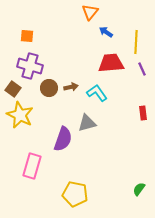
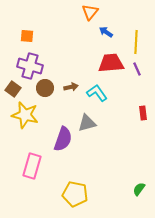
purple line: moved 5 px left
brown circle: moved 4 px left
yellow star: moved 5 px right; rotated 12 degrees counterclockwise
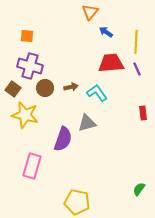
yellow pentagon: moved 2 px right, 8 px down
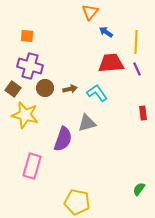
brown arrow: moved 1 px left, 2 px down
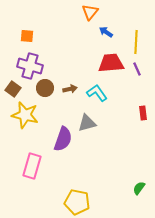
green semicircle: moved 1 px up
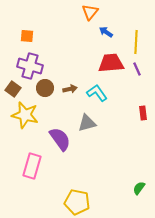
purple semicircle: moved 3 px left; rotated 55 degrees counterclockwise
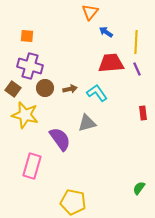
yellow pentagon: moved 4 px left
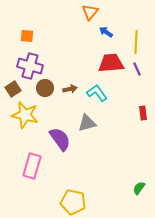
brown square: rotated 21 degrees clockwise
